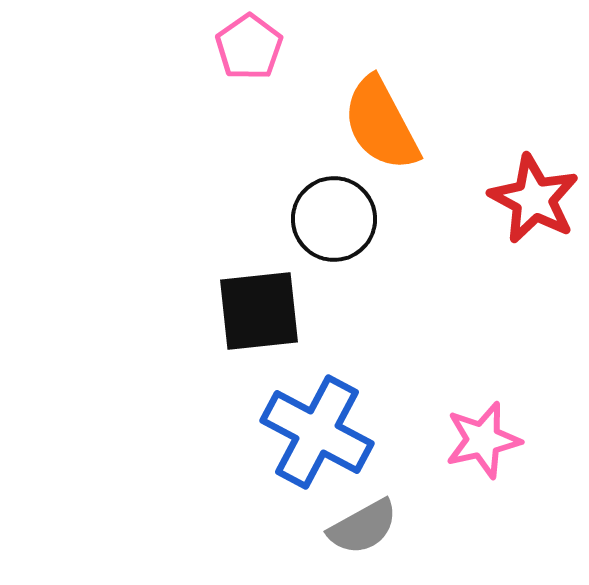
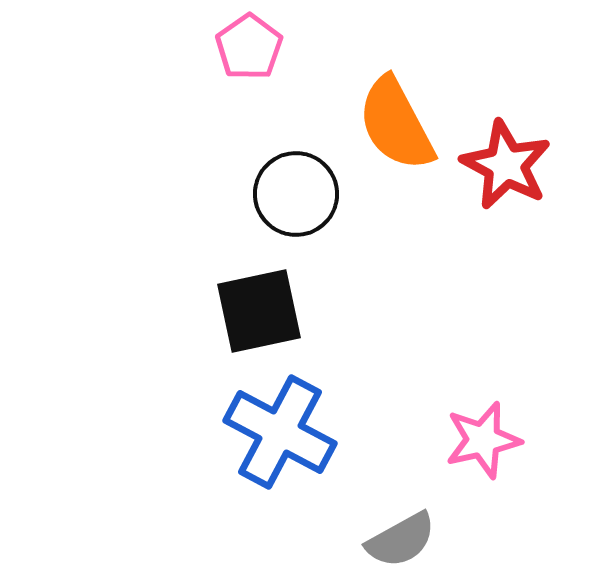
orange semicircle: moved 15 px right
red star: moved 28 px left, 34 px up
black circle: moved 38 px left, 25 px up
black square: rotated 6 degrees counterclockwise
blue cross: moved 37 px left
gray semicircle: moved 38 px right, 13 px down
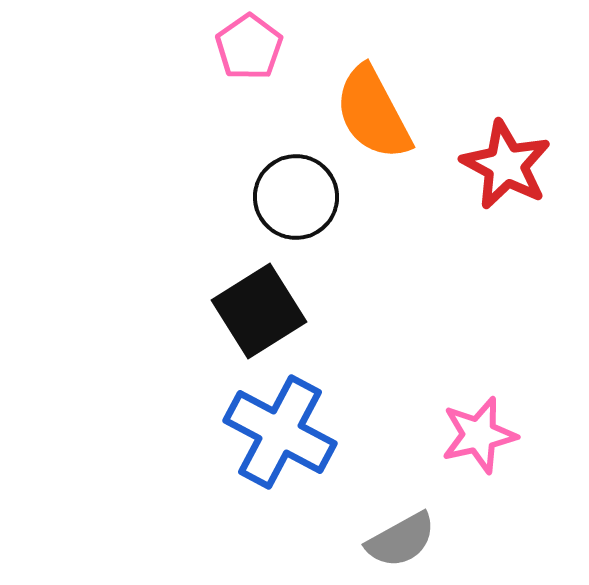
orange semicircle: moved 23 px left, 11 px up
black circle: moved 3 px down
black square: rotated 20 degrees counterclockwise
pink star: moved 4 px left, 5 px up
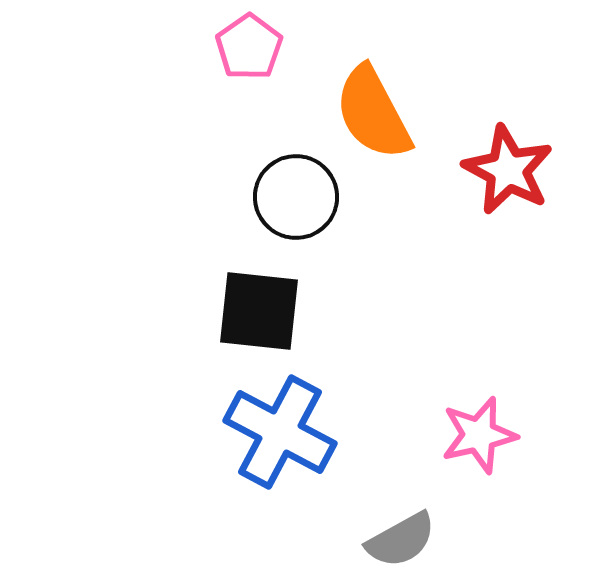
red star: moved 2 px right, 5 px down
black square: rotated 38 degrees clockwise
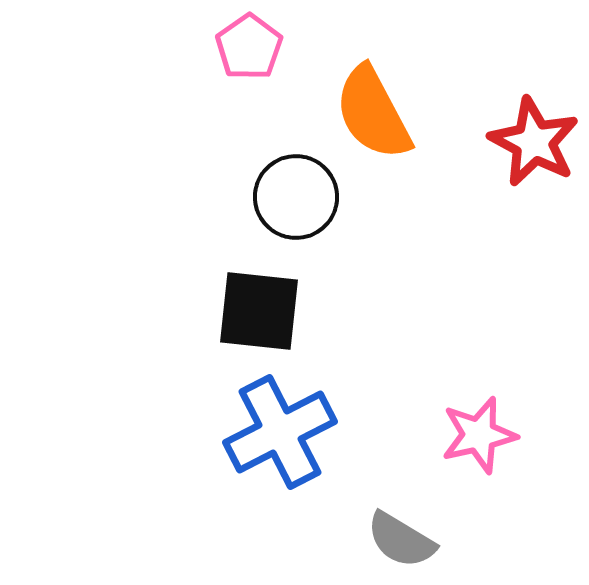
red star: moved 26 px right, 28 px up
blue cross: rotated 35 degrees clockwise
gray semicircle: rotated 60 degrees clockwise
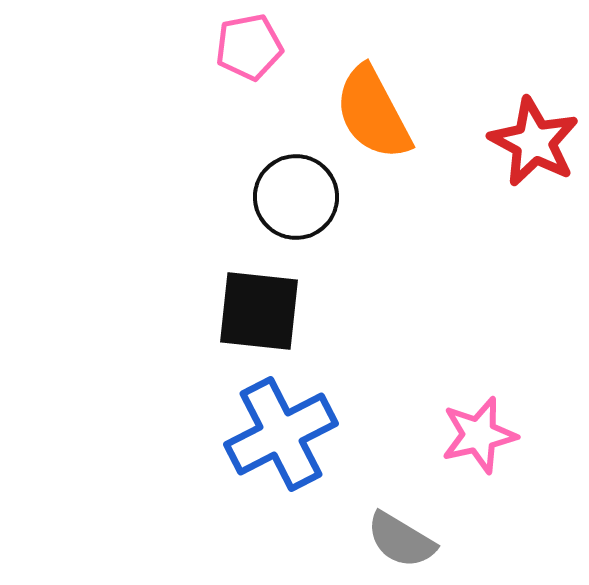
pink pentagon: rotated 24 degrees clockwise
blue cross: moved 1 px right, 2 px down
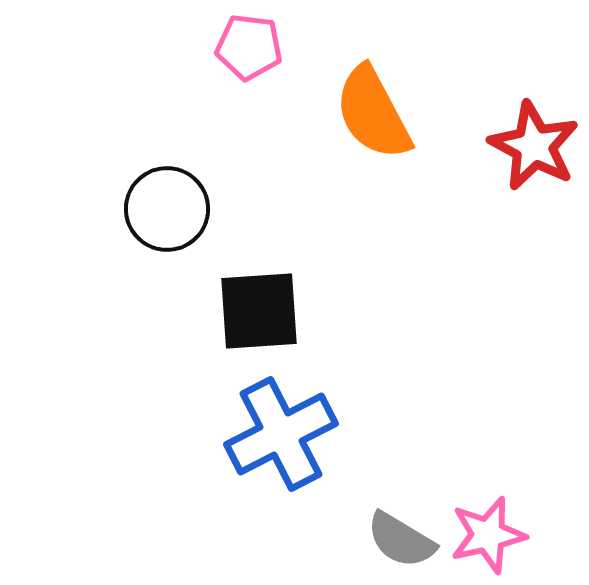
pink pentagon: rotated 18 degrees clockwise
red star: moved 4 px down
black circle: moved 129 px left, 12 px down
black square: rotated 10 degrees counterclockwise
pink star: moved 9 px right, 100 px down
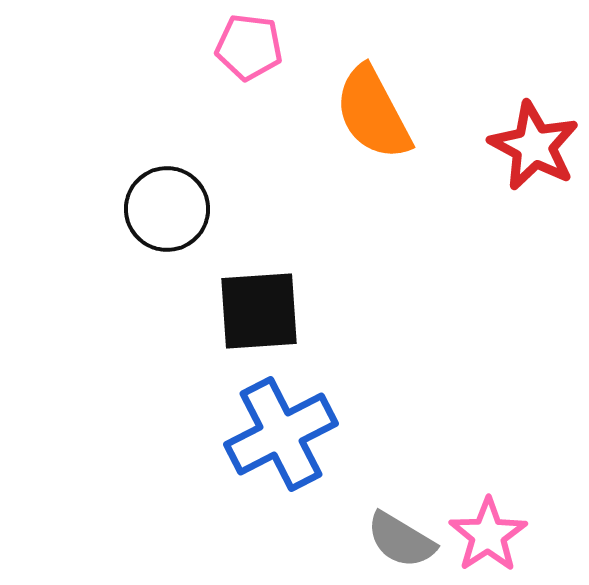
pink star: rotated 20 degrees counterclockwise
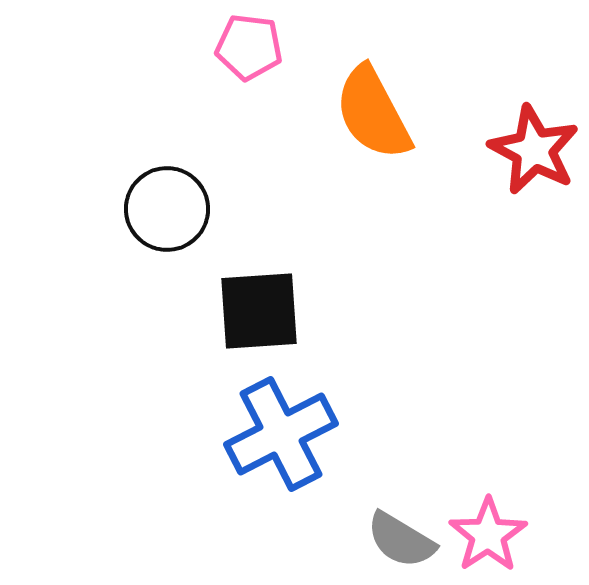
red star: moved 4 px down
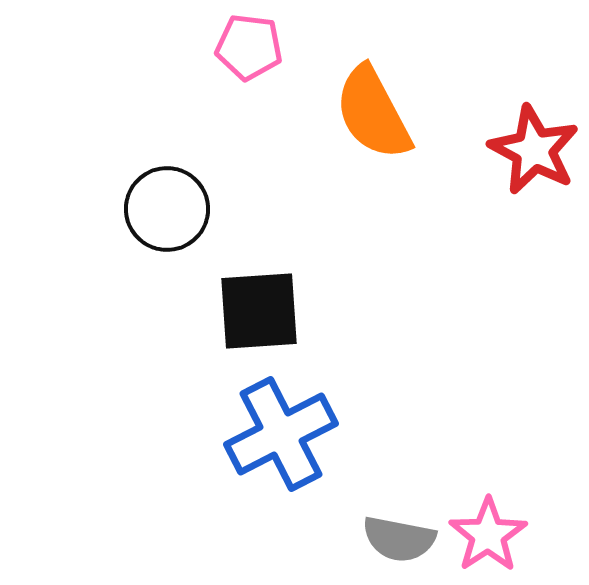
gray semicircle: moved 2 px left, 1 px up; rotated 20 degrees counterclockwise
